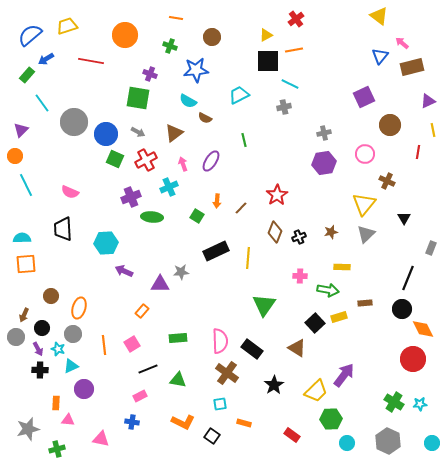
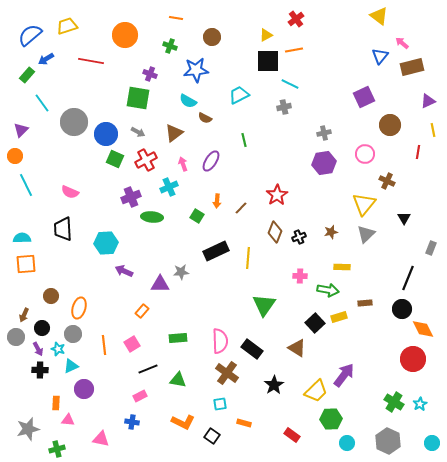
cyan star at (420, 404): rotated 24 degrees counterclockwise
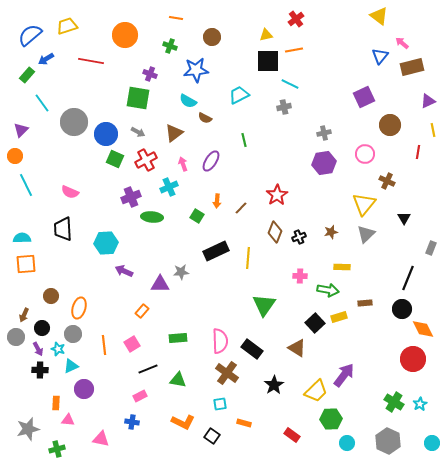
yellow triangle at (266, 35): rotated 16 degrees clockwise
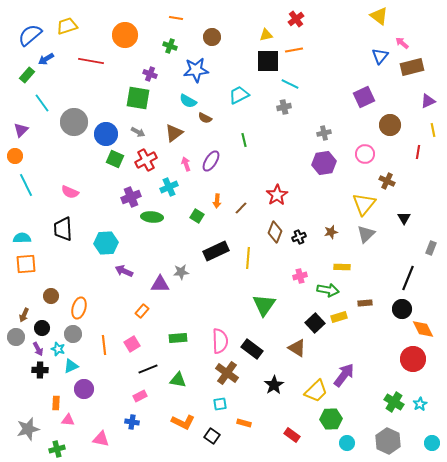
pink arrow at (183, 164): moved 3 px right
pink cross at (300, 276): rotated 16 degrees counterclockwise
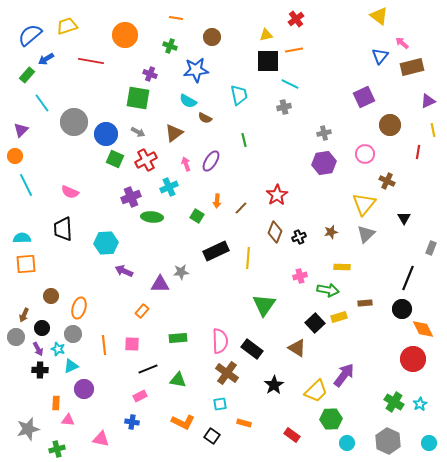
cyan trapezoid at (239, 95): rotated 105 degrees clockwise
pink square at (132, 344): rotated 35 degrees clockwise
cyan circle at (432, 443): moved 3 px left
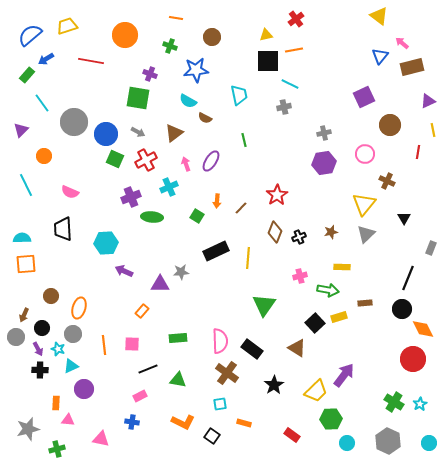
orange circle at (15, 156): moved 29 px right
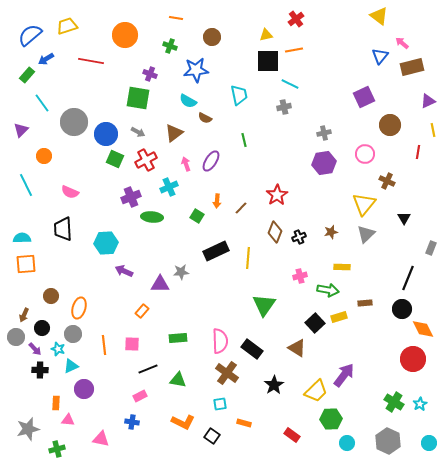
purple arrow at (38, 349): moved 3 px left; rotated 16 degrees counterclockwise
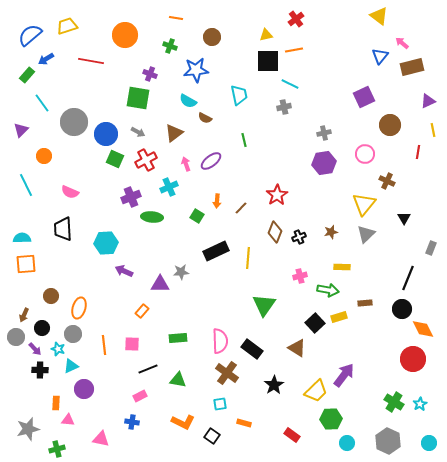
purple ellipse at (211, 161): rotated 20 degrees clockwise
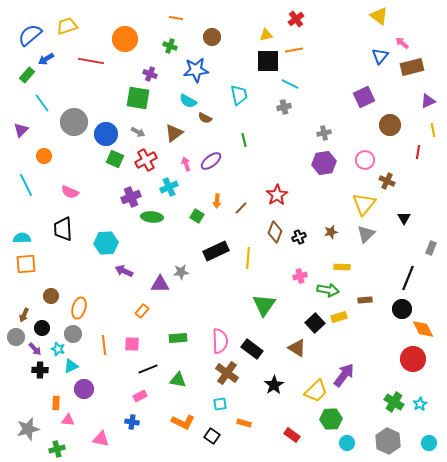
orange circle at (125, 35): moved 4 px down
pink circle at (365, 154): moved 6 px down
brown rectangle at (365, 303): moved 3 px up
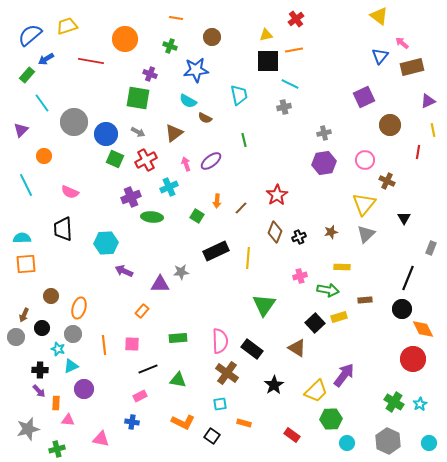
purple arrow at (35, 349): moved 4 px right, 42 px down
